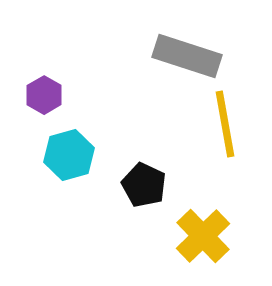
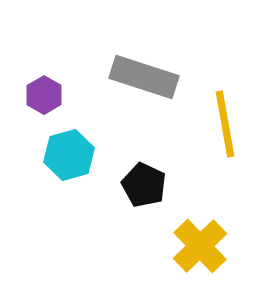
gray rectangle: moved 43 px left, 21 px down
yellow cross: moved 3 px left, 10 px down
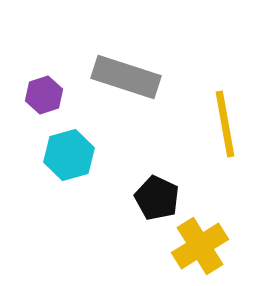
gray rectangle: moved 18 px left
purple hexagon: rotated 12 degrees clockwise
black pentagon: moved 13 px right, 13 px down
yellow cross: rotated 12 degrees clockwise
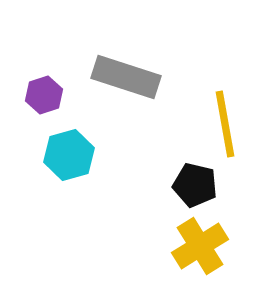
black pentagon: moved 38 px right, 13 px up; rotated 12 degrees counterclockwise
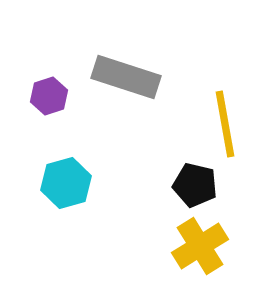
purple hexagon: moved 5 px right, 1 px down
cyan hexagon: moved 3 px left, 28 px down
